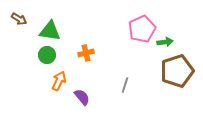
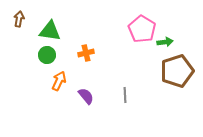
brown arrow: rotated 112 degrees counterclockwise
pink pentagon: rotated 16 degrees counterclockwise
gray line: moved 10 px down; rotated 21 degrees counterclockwise
purple semicircle: moved 4 px right, 1 px up
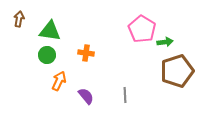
orange cross: rotated 21 degrees clockwise
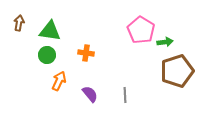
brown arrow: moved 4 px down
pink pentagon: moved 1 px left, 1 px down
purple semicircle: moved 4 px right, 2 px up
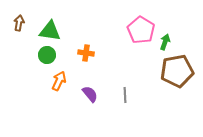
green arrow: rotated 63 degrees counterclockwise
brown pentagon: rotated 8 degrees clockwise
